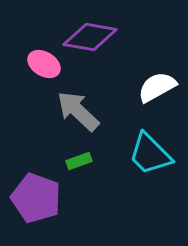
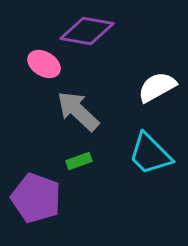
purple diamond: moved 3 px left, 6 px up
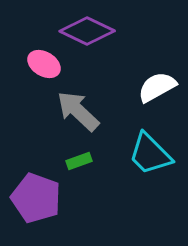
purple diamond: rotated 16 degrees clockwise
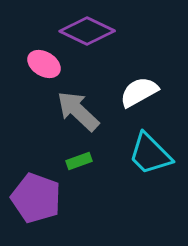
white semicircle: moved 18 px left, 5 px down
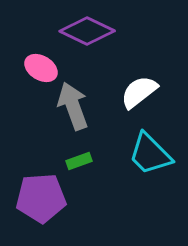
pink ellipse: moved 3 px left, 4 px down
white semicircle: rotated 9 degrees counterclockwise
gray arrow: moved 5 px left, 5 px up; rotated 27 degrees clockwise
purple pentagon: moved 5 px right; rotated 24 degrees counterclockwise
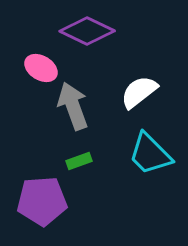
purple pentagon: moved 1 px right, 3 px down
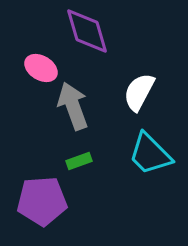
purple diamond: rotated 48 degrees clockwise
white semicircle: rotated 24 degrees counterclockwise
